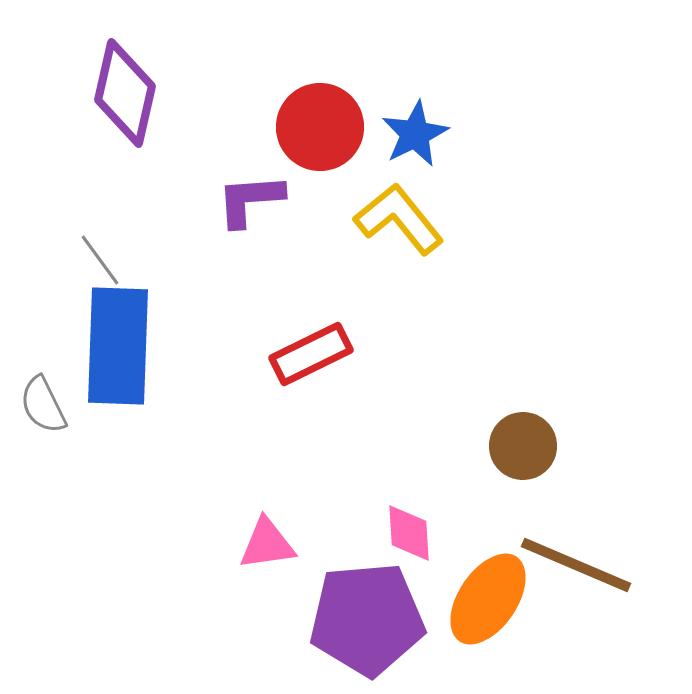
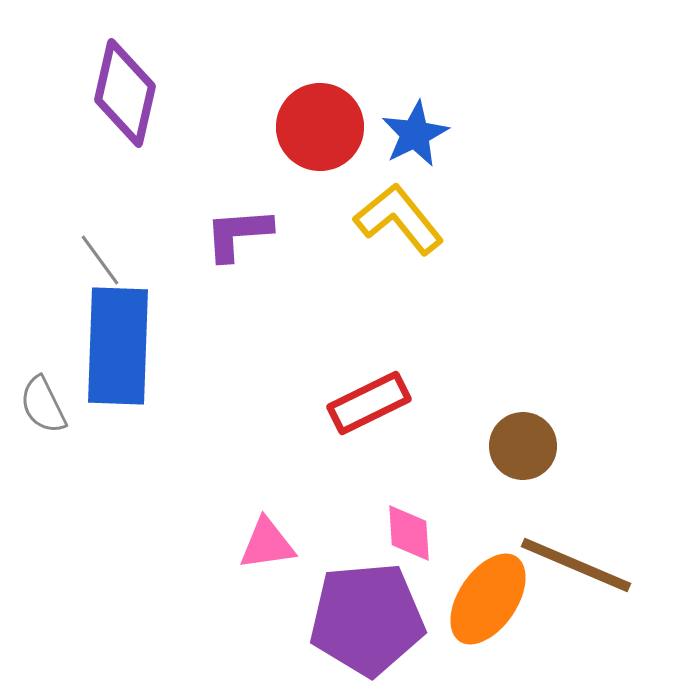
purple L-shape: moved 12 px left, 34 px down
red rectangle: moved 58 px right, 49 px down
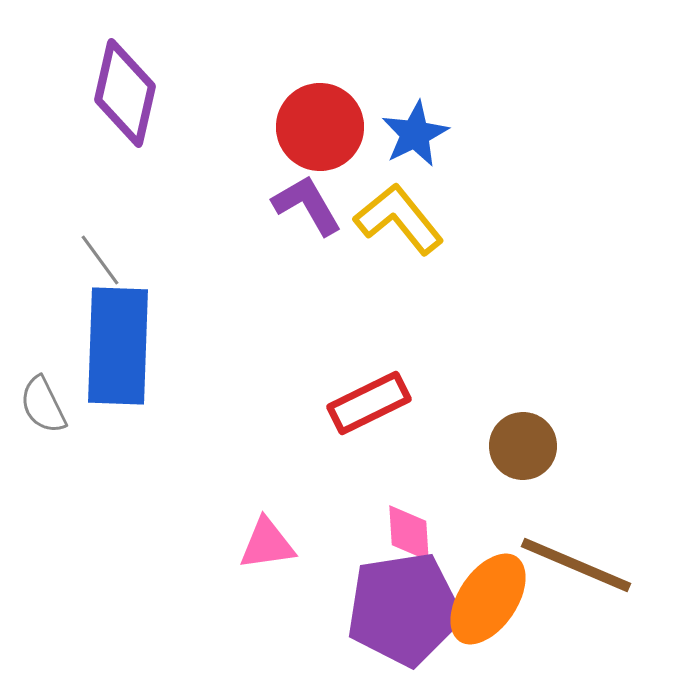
purple L-shape: moved 69 px right, 29 px up; rotated 64 degrees clockwise
purple pentagon: moved 37 px right, 10 px up; rotated 4 degrees counterclockwise
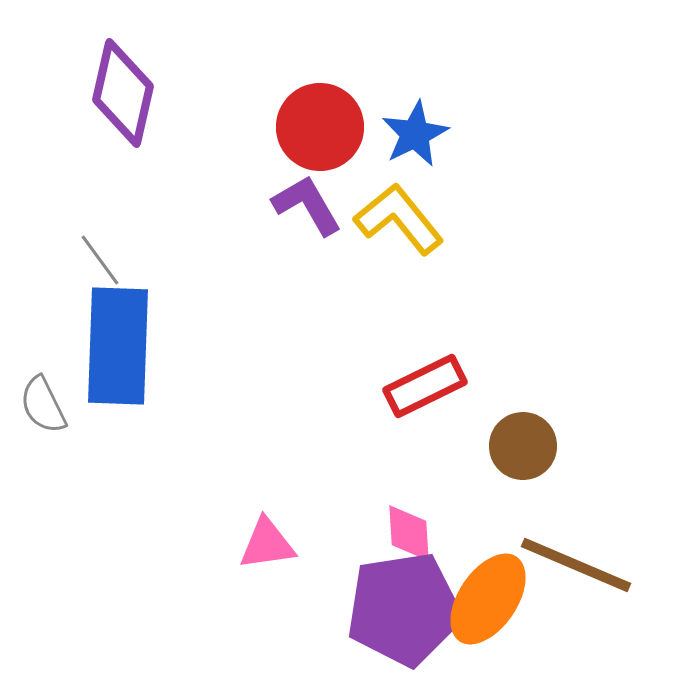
purple diamond: moved 2 px left
red rectangle: moved 56 px right, 17 px up
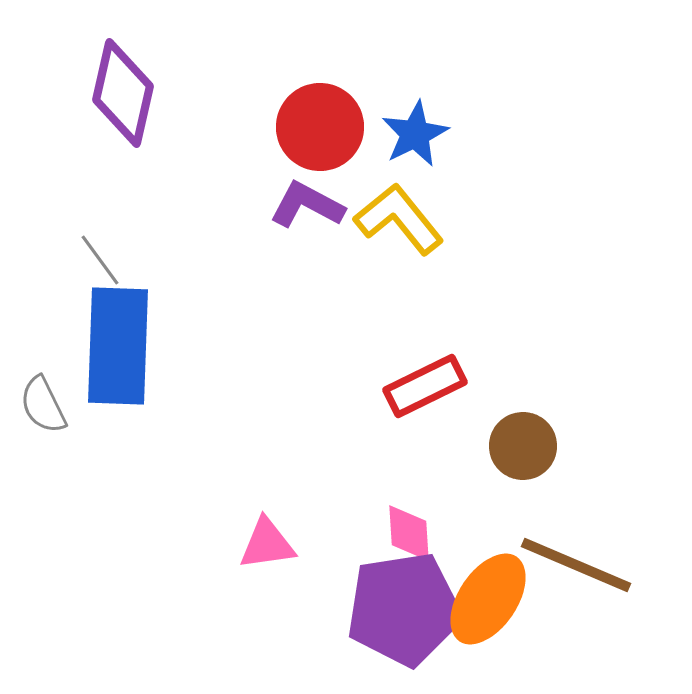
purple L-shape: rotated 32 degrees counterclockwise
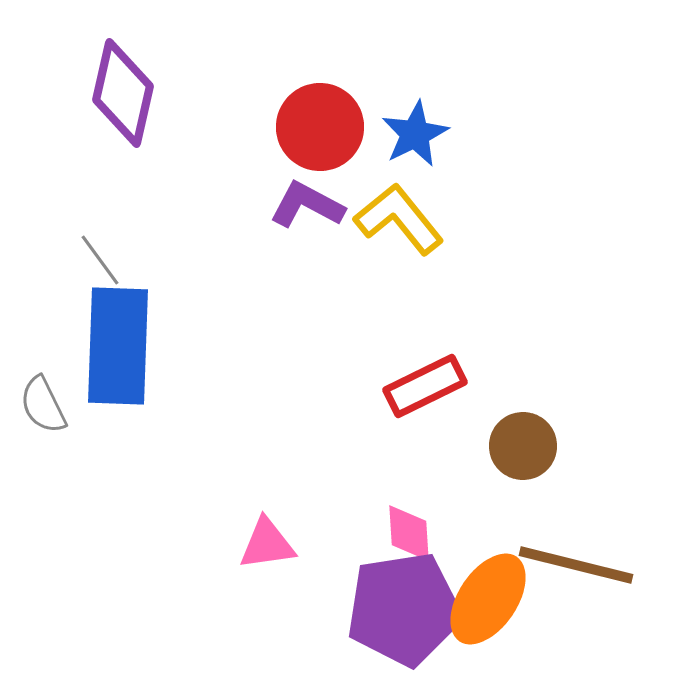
brown line: rotated 9 degrees counterclockwise
